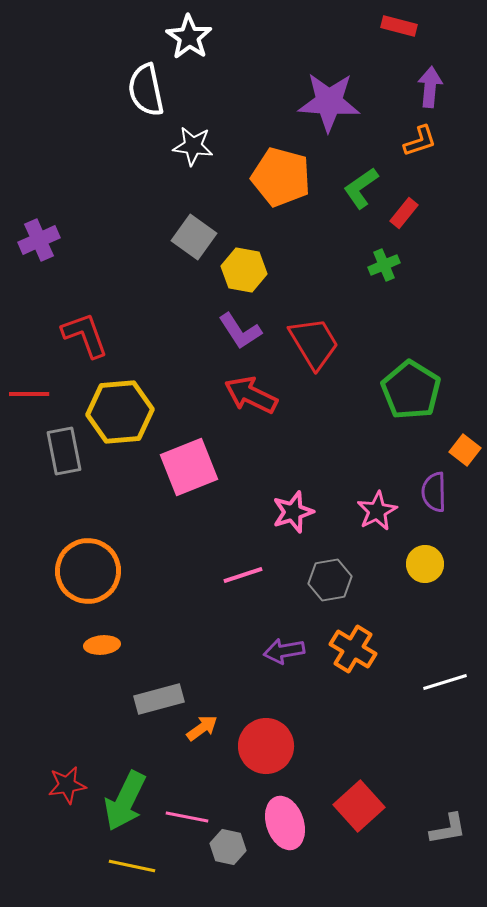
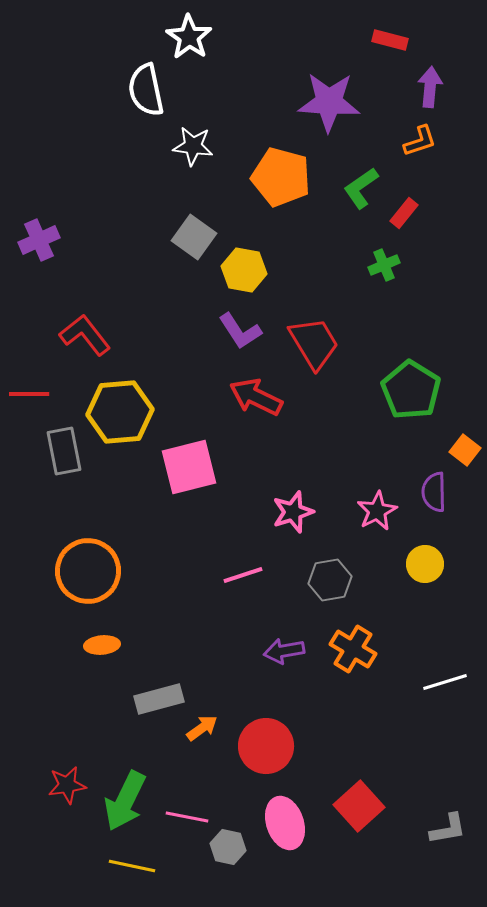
red rectangle at (399, 26): moved 9 px left, 14 px down
red L-shape at (85, 335): rotated 18 degrees counterclockwise
red arrow at (251, 395): moved 5 px right, 2 px down
pink square at (189, 467): rotated 8 degrees clockwise
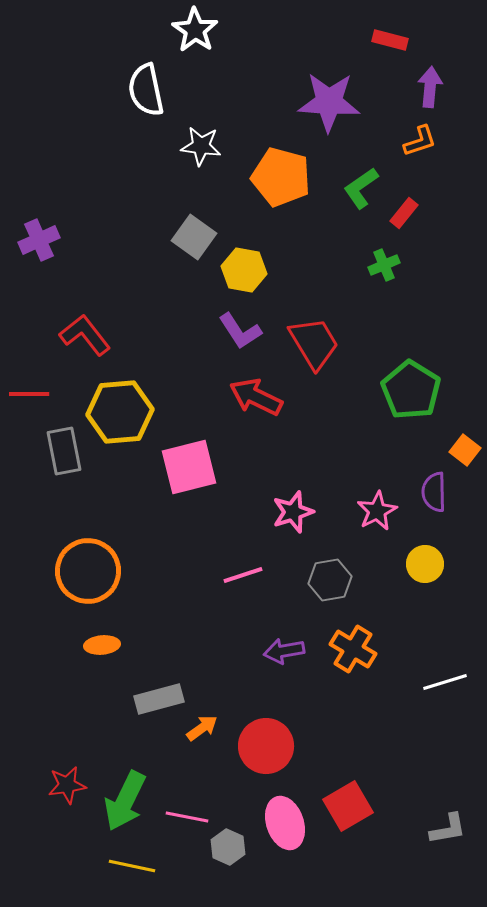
white star at (189, 37): moved 6 px right, 7 px up
white star at (193, 146): moved 8 px right
red square at (359, 806): moved 11 px left; rotated 12 degrees clockwise
gray hexagon at (228, 847): rotated 12 degrees clockwise
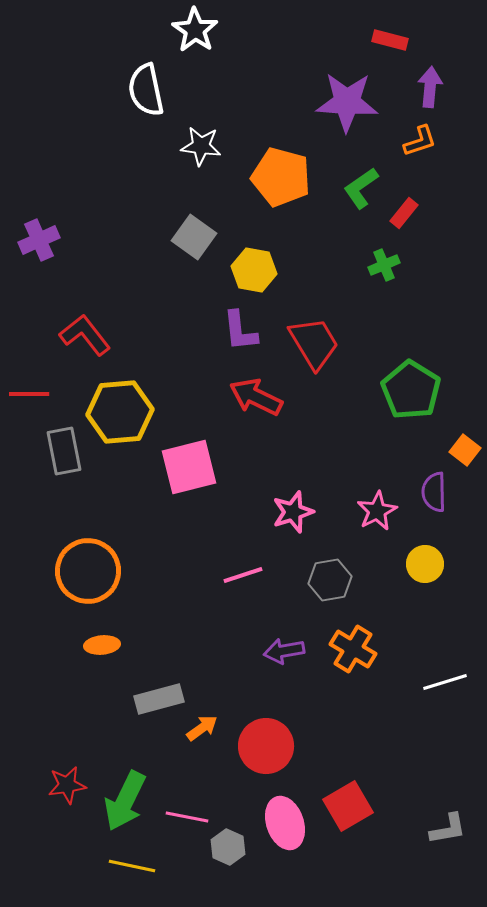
purple star at (329, 102): moved 18 px right
yellow hexagon at (244, 270): moved 10 px right
purple L-shape at (240, 331): rotated 27 degrees clockwise
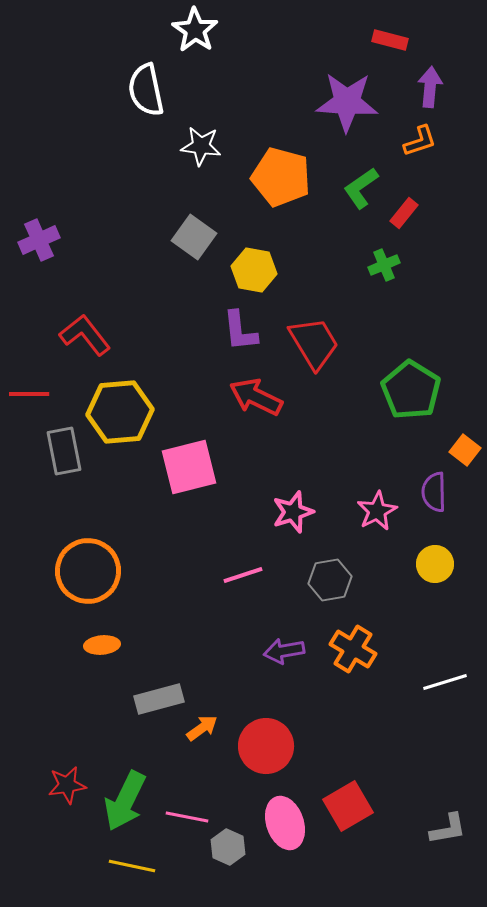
yellow circle at (425, 564): moved 10 px right
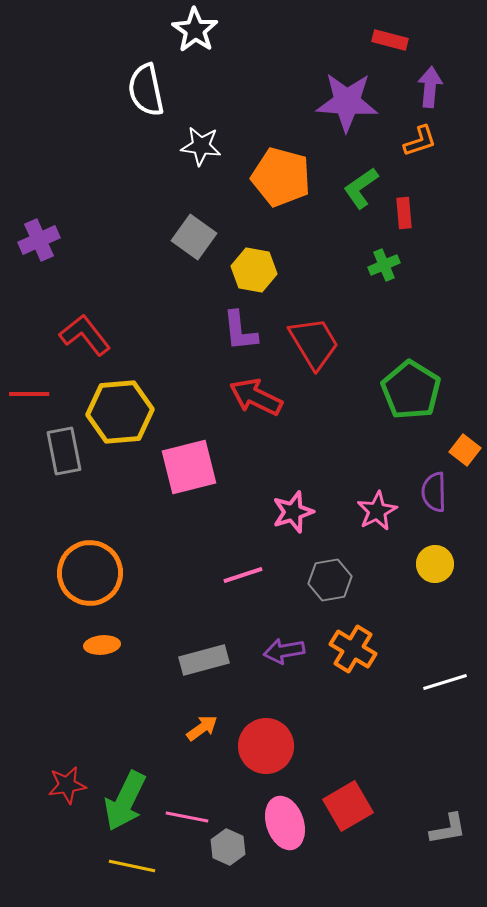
red rectangle at (404, 213): rotated 44 degrees counterclockwise
orange circle at (88, 571): moved 2 px right, 2 px down
gray rectangle at (159, 699): moved 45 px right, 39 px up
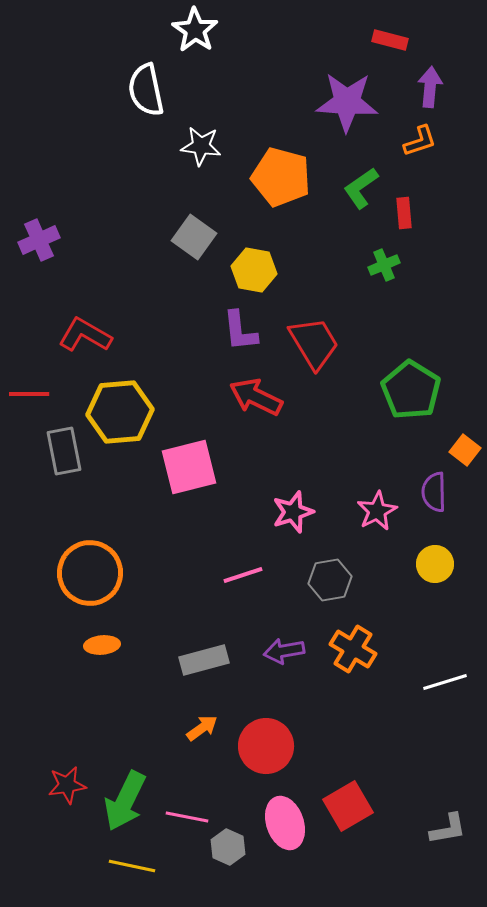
red L-shape at (85, 335): rotated 22 degrees counterclockwise
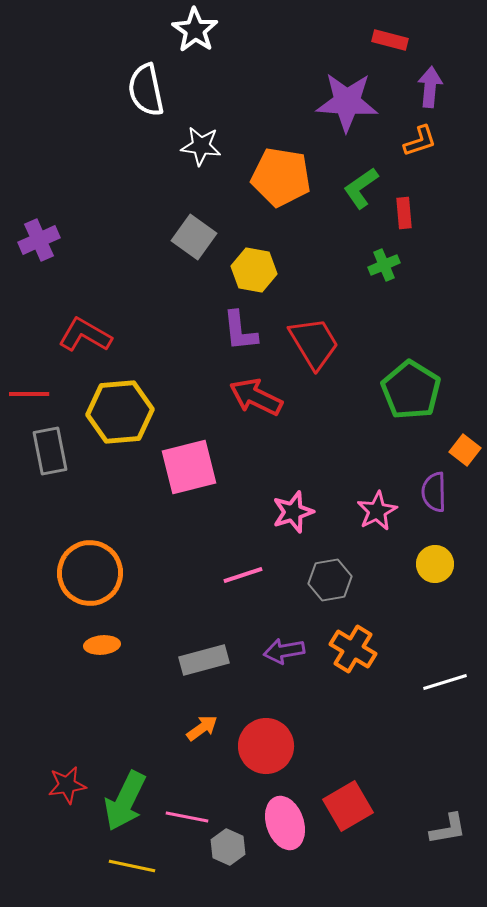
orange pentagon at (281, 177): rotated 6 degrees counterclockwise
gray rectangle at (64, 451): moved 14 px left
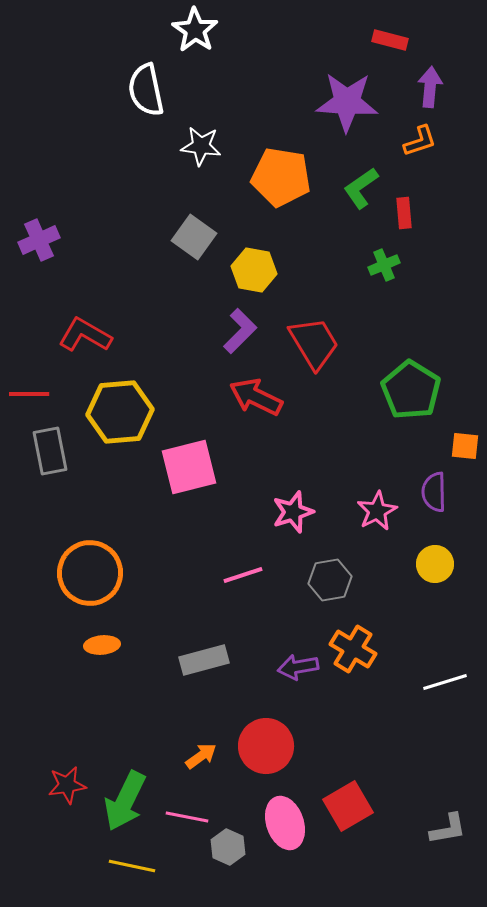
purple L-shape at (240, 331): rotated 129 degrees counterclockwise
orange square at (465, 450): moved 4 px up; rotated 32 degrees counterclockwise
purple arrow at (284, 651): moved 14 px right, 16 px down
orange arrow at (202, 728): moved 1 px left, 28 px down
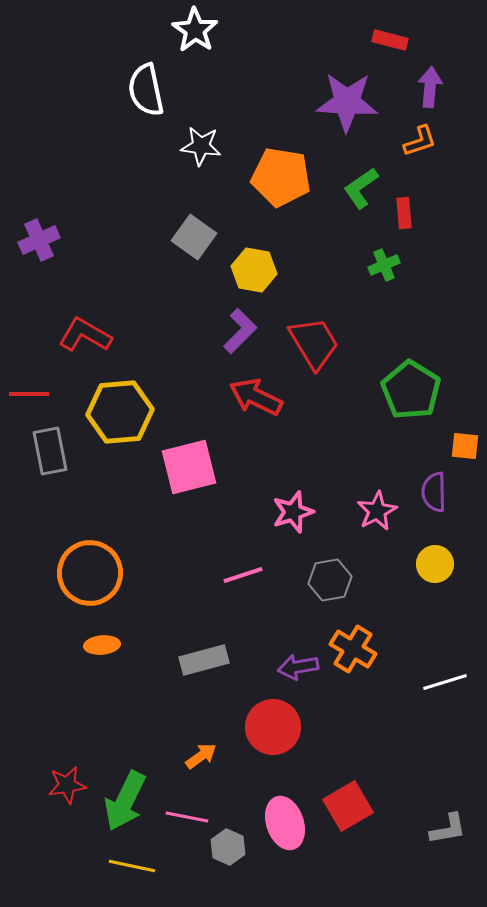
red circle at (266, 746): moved 7 px right, 19 px up
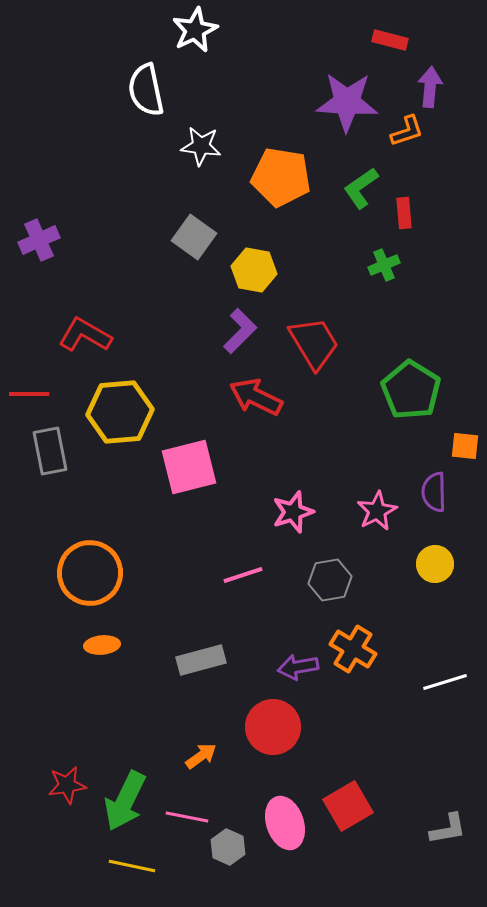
white star at (195, 30): rotated 12 degrees clockwise
orange L-shape at (420, 141): moved 13 px left, 10 px up
gray rectangle at (204, 660): moved 3 px left
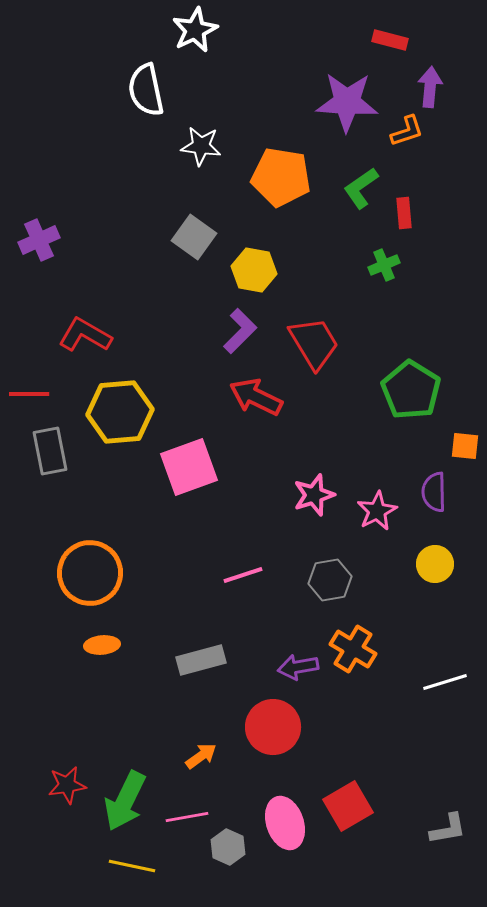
pink square at (189, 467): rotated 6 degrees counterclockwise
pink star at (293, 512): moved 21 px right, 17 px up
pink line at (187, 817): rotated 21 degrees counterclockwise
